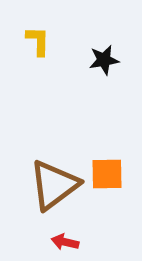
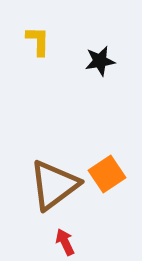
black star: moved 4 px left, 1 px down
orange square: rotated 33 degrees counterclockwise
red arrow: rotated 52 degrees clockwise
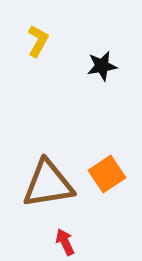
yellow L-shape: rotated 28 degrees clockwise
black star: moved 2 px right, 5 px down
brown triangle: moved 6 px left, 1 px up; rotated 28 degrees clockwise
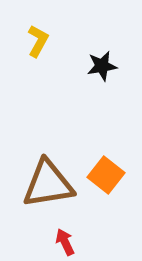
orange square: moved 1 px left, 1 px down; rotated 18 degrees counterclockwise
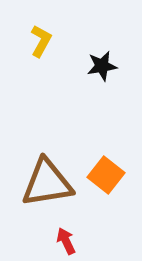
yellow L-shape: moved 3 px right
brown triangle: moved 1 px left, 1 px up
red arrow: moved 1 px right, 1 px up
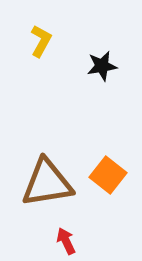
orange square: moved 2 px right
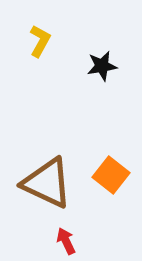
yellow L-shape: moved 1 px left
orange square: moved 3 px right
brown triangle: rotated 34 degrees clockwise
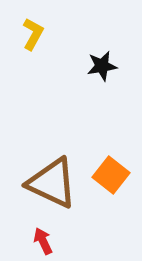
yellow L-shape: moved 7 px left, 7 px up
brown triangle: moved 5 px right
red arrow: moved 23 px left
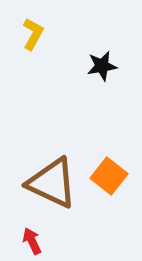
orange square: moved 2 px left, 1 px down
red arrow: moved 11 px left
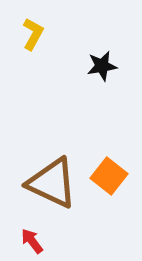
red arrow: rotated 12 degrees counterclockwise
